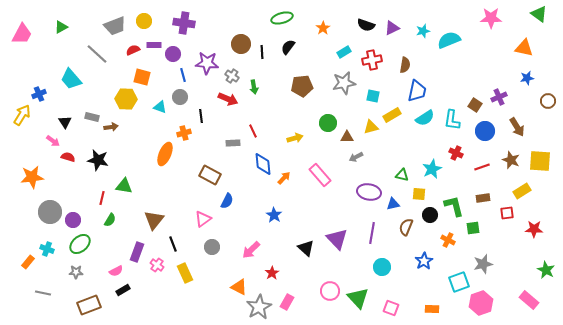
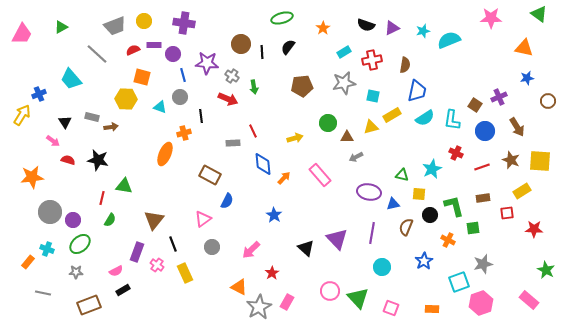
red semicircle at (68, 157): moved 3 px down
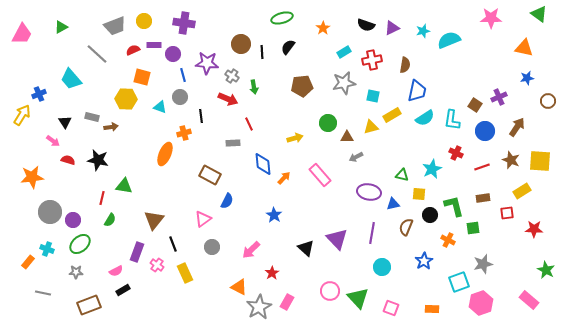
brown arrow at (517, 127): rotated 114 degrees counterclockwise
red line at (253, 131): moved 4 px left, 7 px up
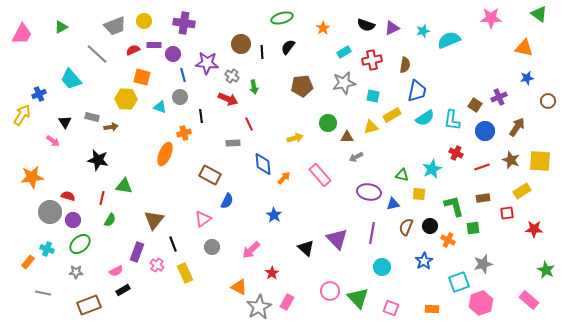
red semicircle at (68, 160): moved 36 px down
black circle at (430, 215): moved 11 px down
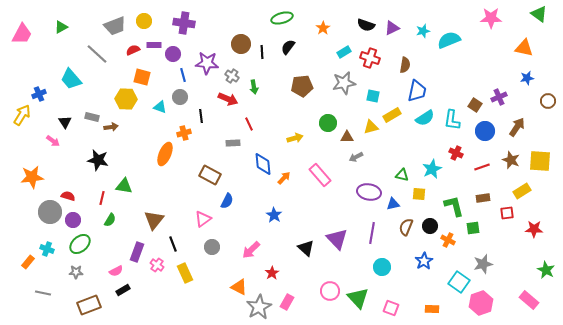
red cross at (372, 60): moved 2 px left, 2 px up; rotated 30 degrees clockwise
cyan square at (459, 282): rotated 35 degrees counterclockwise
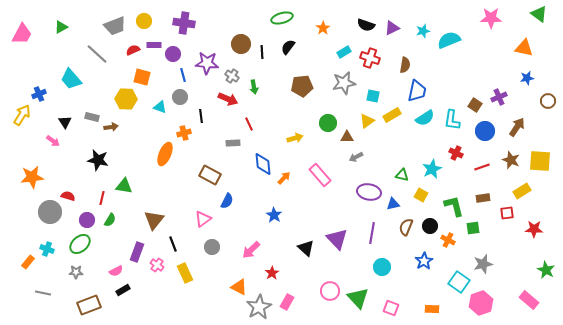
yellow triangle at (371, 127): moved 4 px left, 6 px up; rotated 21 degrees counterclockwise
yellow square at (419, 194): moved 2 px right, 1 px down; rotated 24 degrees clockwise
purple circle at (73, 220): moved 14 px right
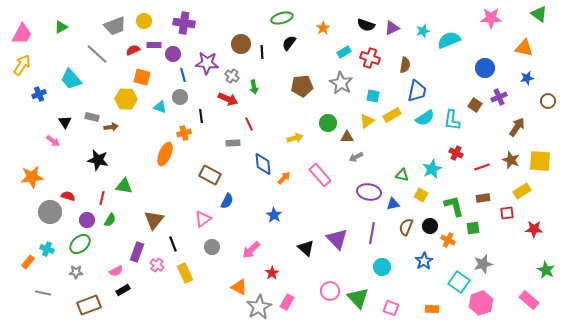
black semicircle at (288, 47): moved 1 px right, 4 px up
gray star at (344, 83): moved 3 px left; rotated 30 degrees counterclockwise
yellow arrow at (22, 115): moved 50 px up
blue circle at (485, 131): moved 63 px up
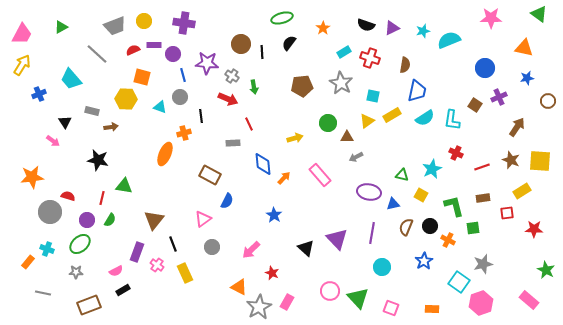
gray rectangle at (92, 117): moved 6 px up
red star at (272, 273): rotated 16 degrees counterclockwise
